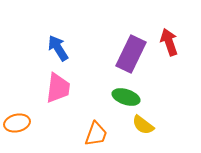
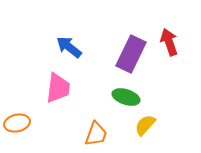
blue arrow: moved 11 px right, 1 px up; rotated 20 degrees counterclockwise
yellow semicircle: moved 2 px right; rotated 95 degrees clockwise
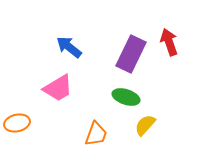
pink trapezoid: rotated 52 degrees clockwise
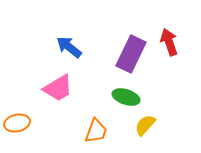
orange trapezoid: moved 3 px up
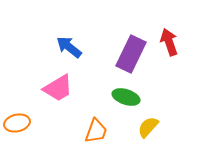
yellow semicircle: moved 3 px right, 2 px down
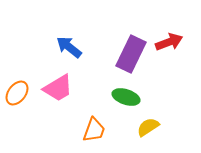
red arrow: rotated 88 degrees clockwise
orange ellipse: moved 30 px up; rotated 40 degrees counterclockwise
yellow semicircle: rotated 15 degrees clockwise
orange trapezoid: moved 2 px left, 1 px up
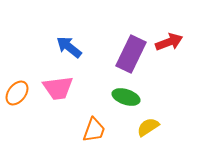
pink trapezoid: rotated 24 degrees clockwise
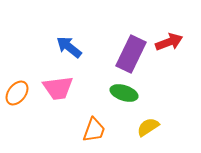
green ellipse: moved 2 px left, 4 px up
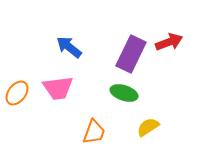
orange trapezoid: moved 2 px down
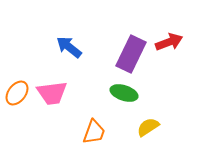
pink trapezoid: moved 6 px left, 5 px down
